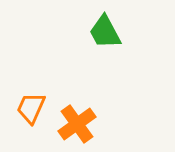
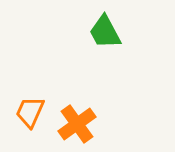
orange trapezoid: moved 1 px left, 4 px down
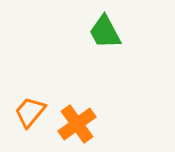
orange trapezoid: rotated 16 degrees clockwise
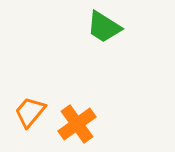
green trapezoid: moved 1 px left, 5 px up; rotated 30 degrees counterclockwise
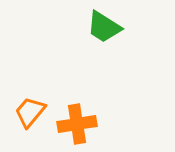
orange cross: rotated 27 degrees clockwise
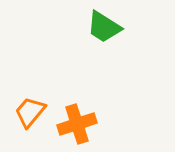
orange cross: rotated 9 degrees counterclockwise
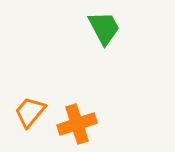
green trapezoid: moved 1 px down; rotated 150 degrees counterclockwise
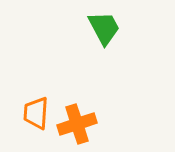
orange trapezoid: moved 6 px right, 1 px down; rotated 36 degrees counterclockwise
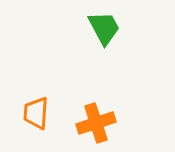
orange cross: moved 19 px right, 1 px up
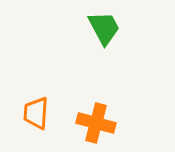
orange cross: rotated 33 degrees clockwise
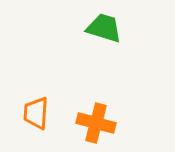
green trapezoid: rotated 45 degrees counterclockwise
